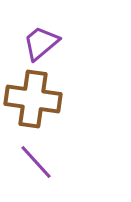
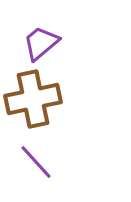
brown cross: rotated 20 degrees counterclockwise
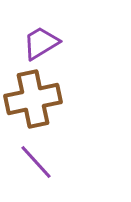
purple trapezoid: rotated 9 degrees clockwise
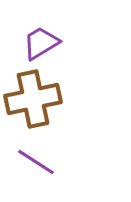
purple line: rotated 15 degrees counterclockwise
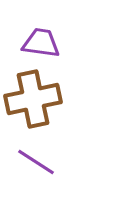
purple trapezoid: rotated 39 degrees clockwise
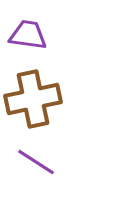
purple trapezoid: moved 13 px left, 8 px up
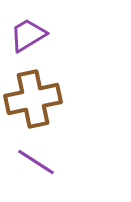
purple trapezoid: rotated 39 degrees counterclockwise
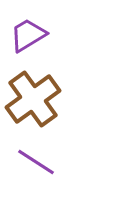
brown cross: rotated 24 degrees counterclockwise
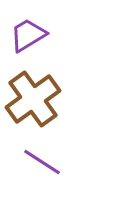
purple line: moved 6 px right
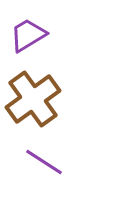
purple line: moved 2 px right
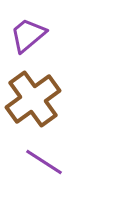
purple trapezoid: rotated 9 degrees counterclockwise
